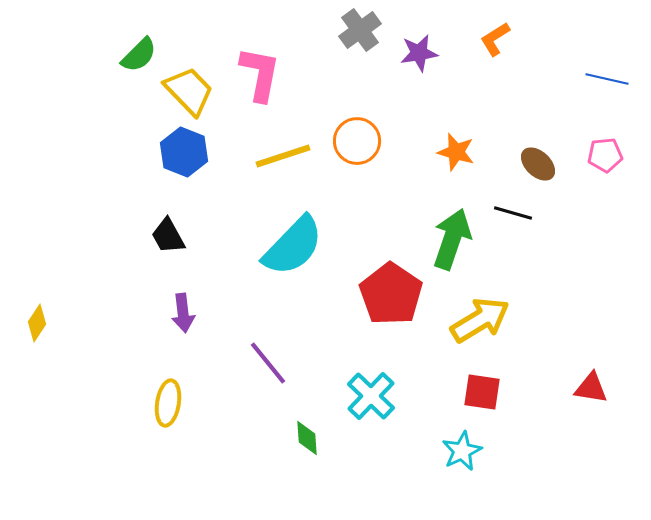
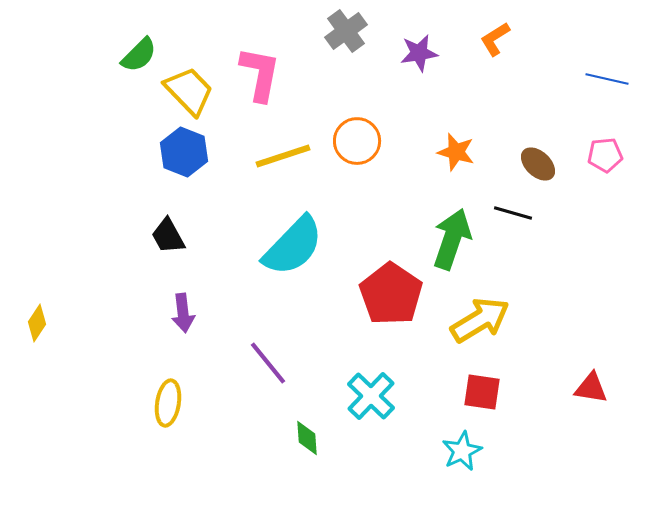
gray cross: moved 14 px left, 1 px down
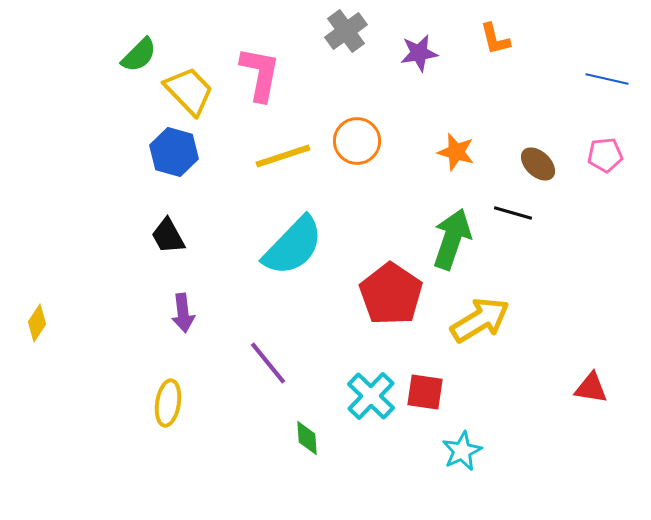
orange L-shape: rotated 72 degrees counterclockwise
blue hexagon: moved 10 px left; rotated 6 degrees counterclockwise
red square: moved 57 px left
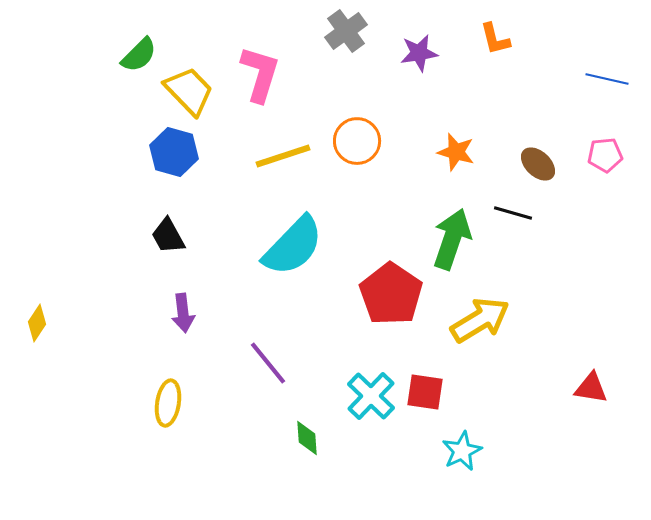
pink L-shape: rotated 6 degrees clockwise
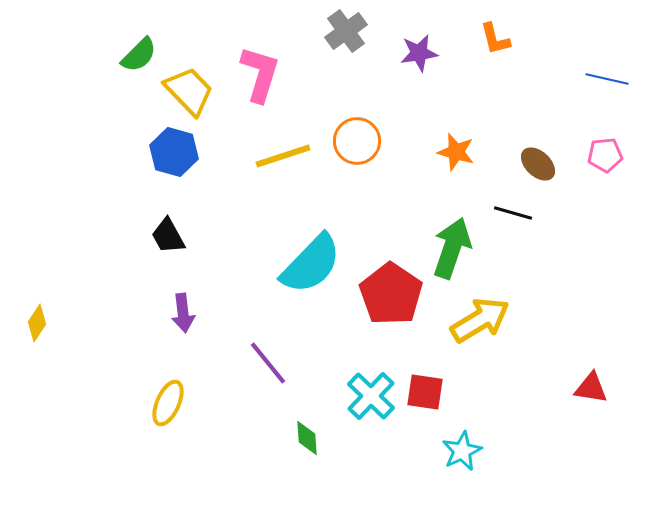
green arrow: moved 9 px down
cyan semicircle: moved 18 px right, 18 px down
yellow ellipse: rotated 15 degrees clockwise
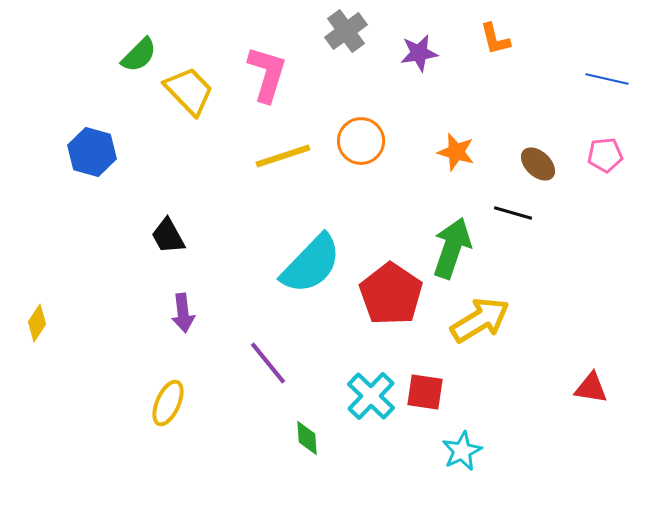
pink L-shape: moved 7 px right
orange circle: moved 4 px right
blue hexagon: moved 82 px left
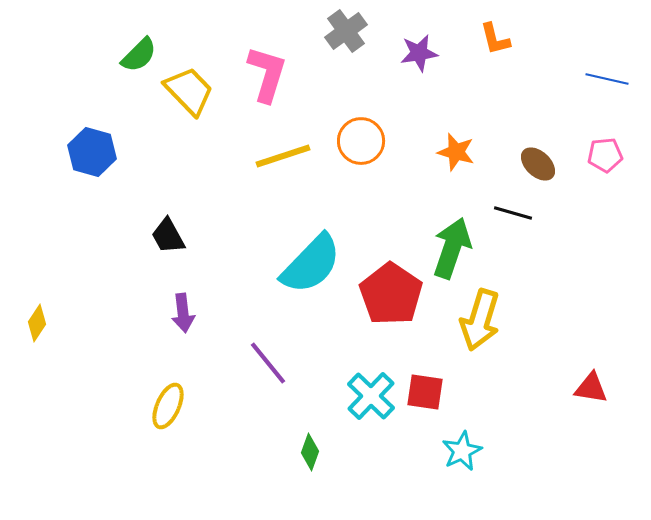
yellow arrow: rotated 138 degrees clockwise
yellow ellipse: moved 3 px down
green diamond: moved 3 px right, 14 px down; rotated 24 degrees clockwise
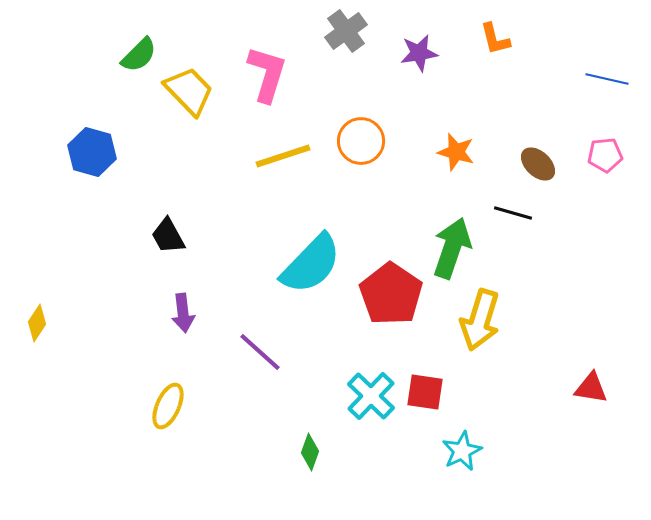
purple line: moved 8 px left, 11 px up; rotated 9 degrees counterclockwise
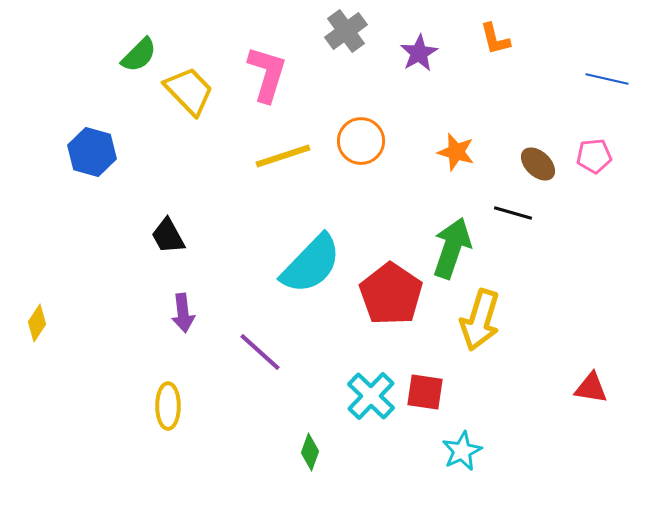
purple star: rotated 21 degrees counterclockwise
pink pentagon: moved 11 px left, 1 px down
yellow ellipse: rotated 24 degrees counterclockwise
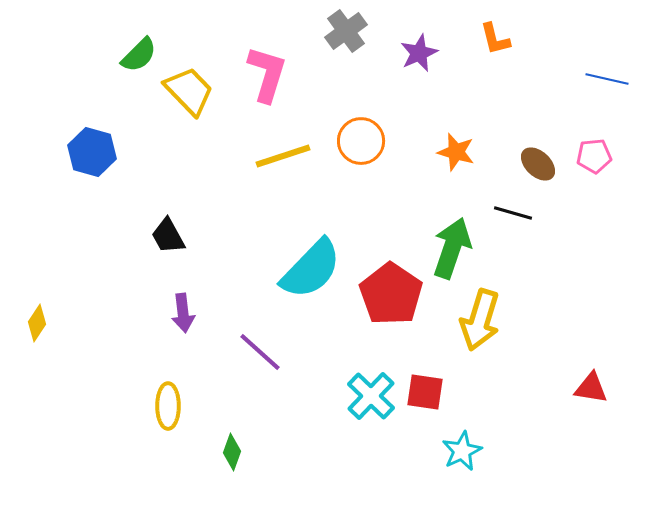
purple star: rotated 6 degrees clockwise
cyan semicircle: moved 5 px down
green diamond: moved 78 px left
